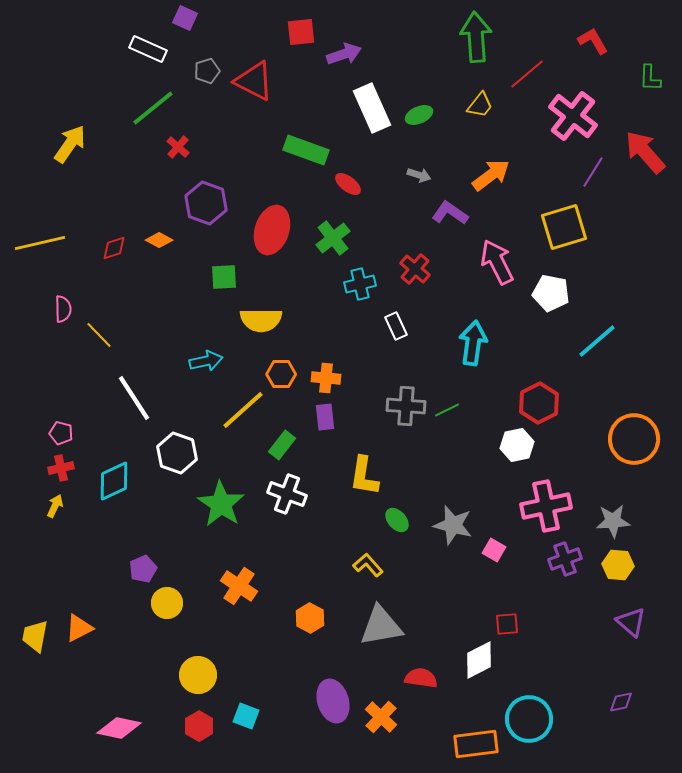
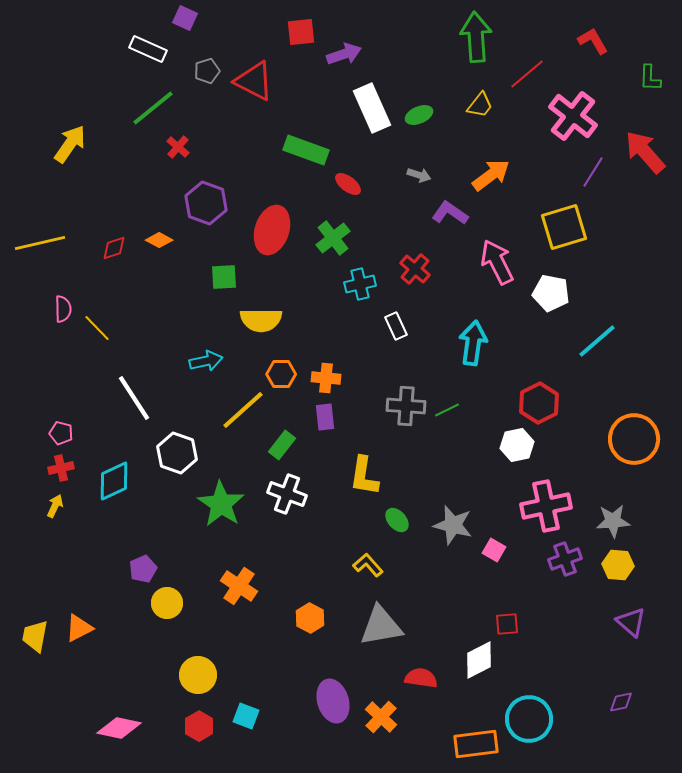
yellow line at (99, 335): moved 2 px left, 7 px up
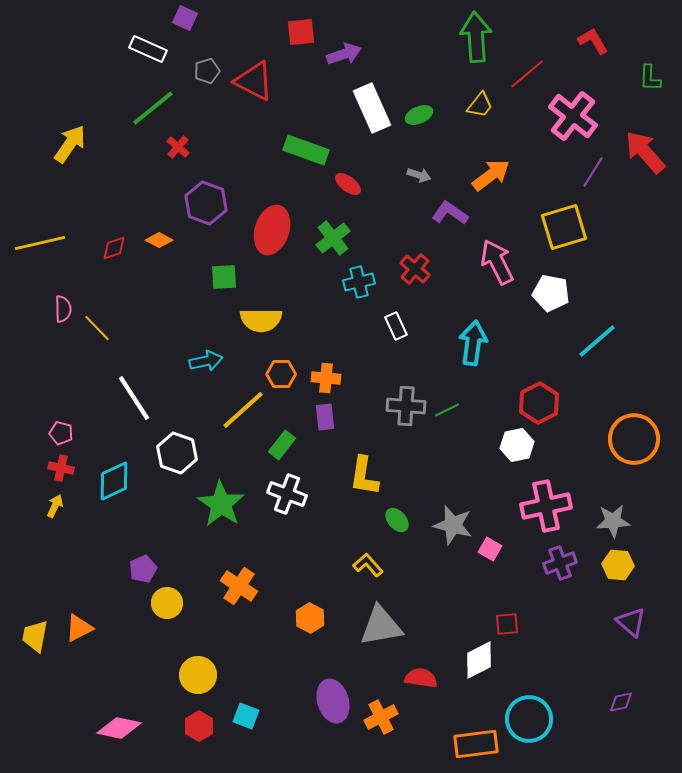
cyan cross at (360, 284): moved 1 px left, 2 px up
red cross at (61, 468): rotated 25 degrees clockwise
pink square at (494, 550): moved 4 px left, 1 px up
purple cross at (565, 559): moved 5 px left, 4 px down
orange cross at (381, 717): rotated 20 degrees clockwise
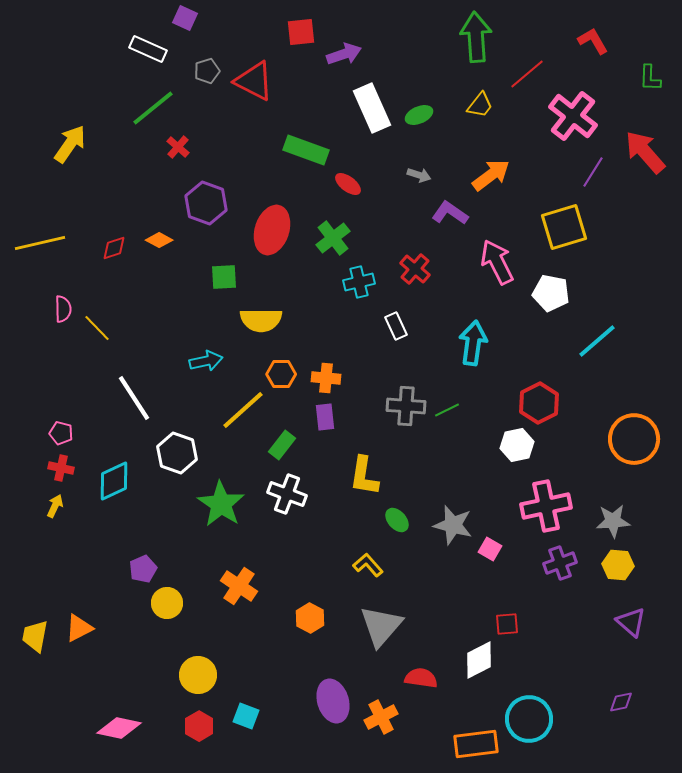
gray triangle at (381, 626): rotated 39 degrees counterclockwise
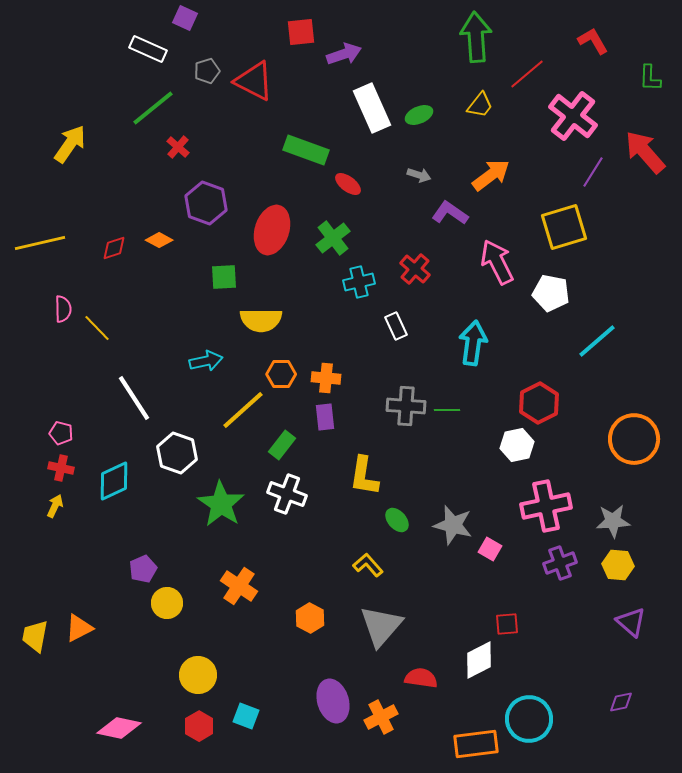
green line at (447, 410): rotated 25 degrees clockwise
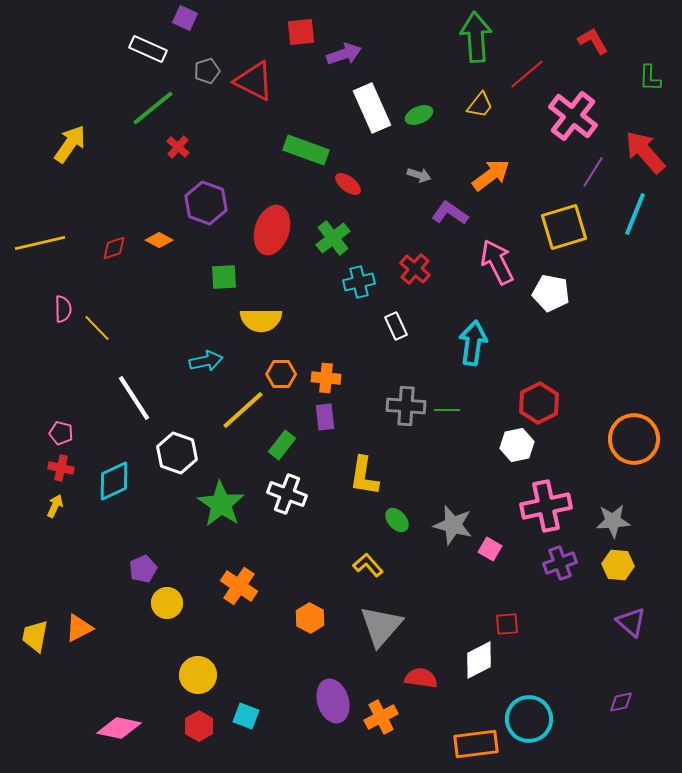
cyan line at (597, 341): moved 38 px right, 127 px up; rotated 27 degrees counterclockwise
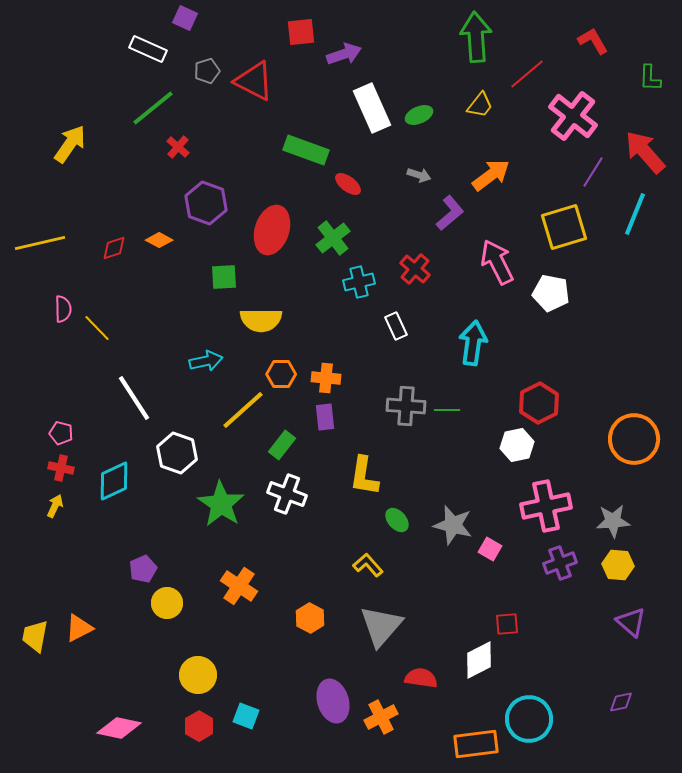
purple L-shape at (450, 213): rotated 105 degrees clockwise
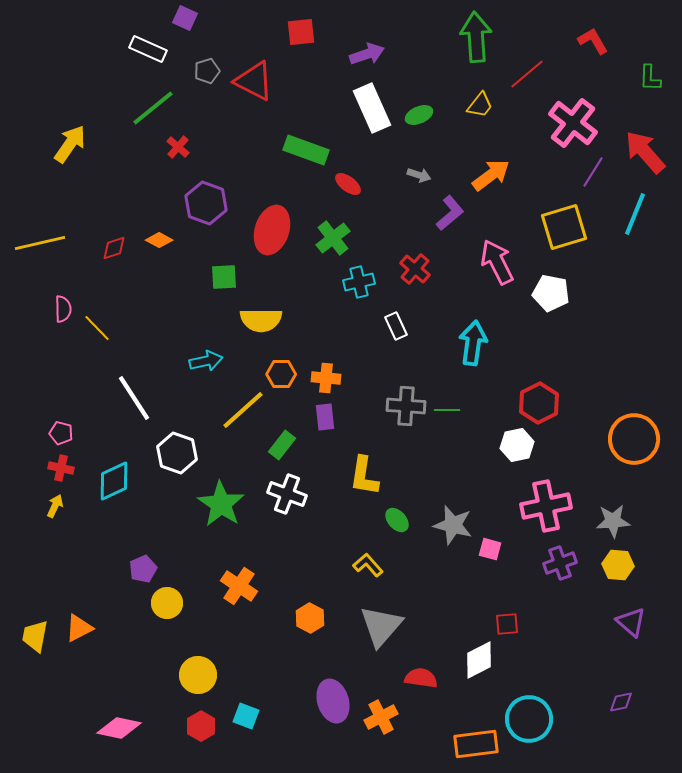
purple arrow at (344, 54): moved 23 px right
pink cross at (573, 116): moved 7 px down
pink square at (490, 549): rotated 15 degrees counterclockwise
red hexagon at (199, 726): moved 2 px right
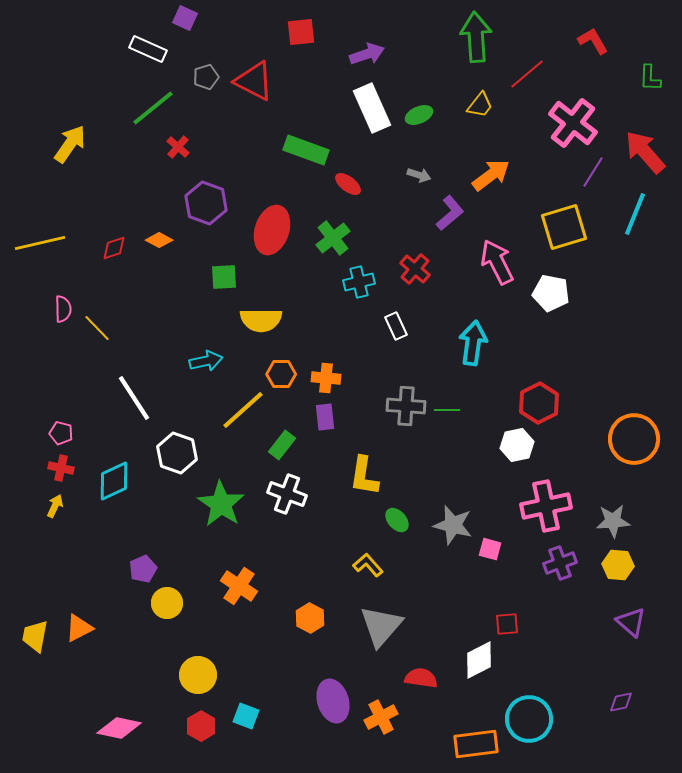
gray pentagon at (207, 71): moved 1 px left, 6 px down
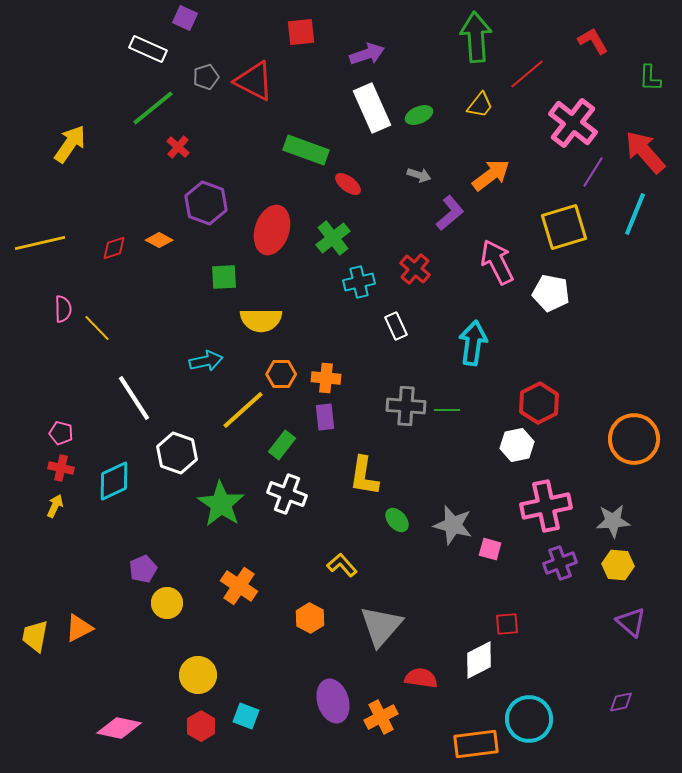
yellow L-shape at (368, 565): moved 26 px left
